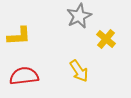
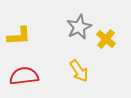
gray star: moved 11 px down
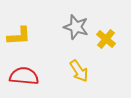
gray star: moved 3 px left; rotated 30 degrees counterclockwise
red semicircle: rotated 12 degrees clockwise
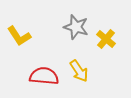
yellow L-shape: rotated 60 degrees clockwise
red semicircle: moved 20 px right
